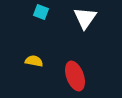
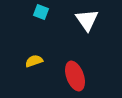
white triangle: moved 2 px right, 2 px down; rotated 10 degrees counterclockwise
yellow semicircle: rotated 30 degrees counterclockwise
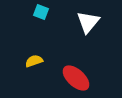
white triangle: moved 1 px right, 2 px down; rotated 15 degrees clockwise
red ellipse: moved 1 px right, 2 px down; rotated 28 degrees counterclockwise
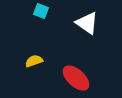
cyan square: moved 1 px up
white triangle: moved 1 px left, 1 px down; rotated 35 degrees counterclockwise
